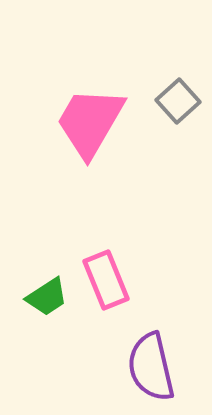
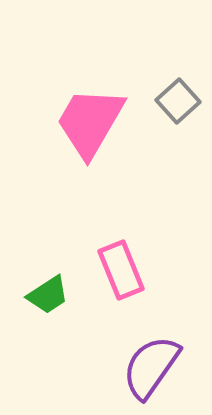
pink rectangle: moved 15 px right, 10 px up
green trapezoid: moved 1 px right, 2 px up
purple semicircle: rotated 48 degrees clockwise
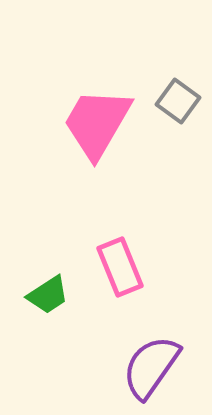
gray square: rotated 12 degrees counterclockwise
pink trapezoid: moved 7 px right, 1 px down
pink rectangle: moved 1 px left, 3 px up
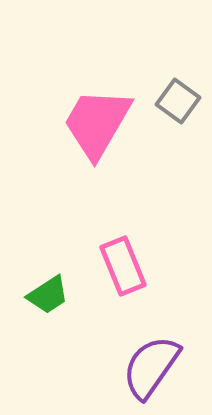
pink rectangle: moved 3 px right, 1 px up
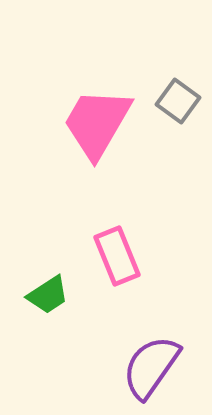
pink rectangle: moved 6 px left, 10 px up
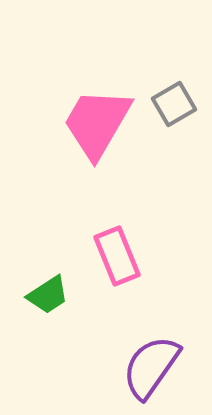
gray square: moved 4 px left, 3 px down; rotated 24 degrees clockwise
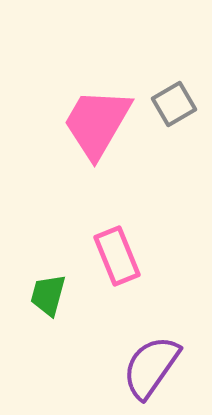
green trapezoid: rotated 138 degrees clockwise
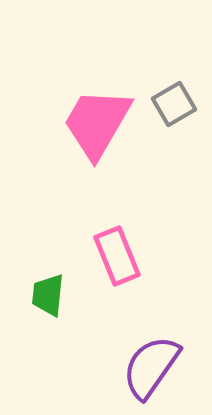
green trapezoid: rotated 9 degrees counterclockwise
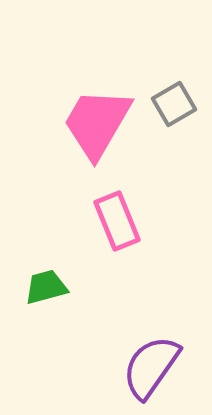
pink rectangle: moved 35 px up
green trapezoid: moved 2 px left, 8 px up; rotated 69 degrees clockwise
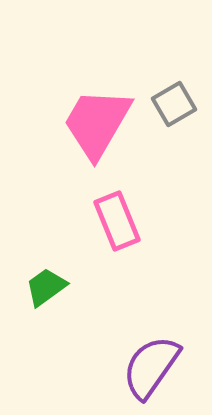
green trapezoid: rotated 21 degrees counterclockwise
